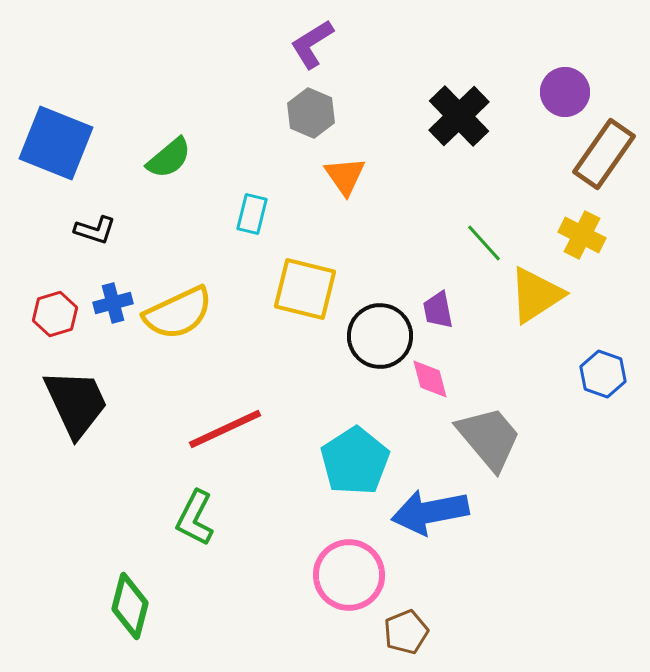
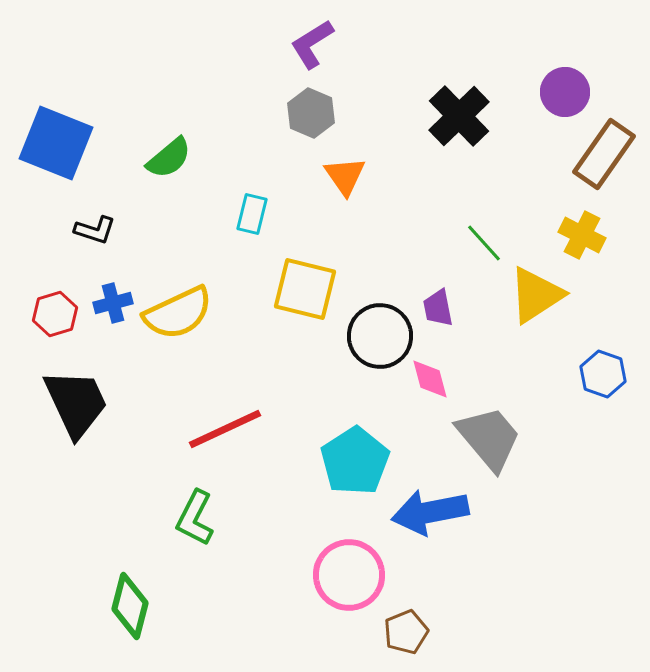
purple trapezoid: moved 2 px up
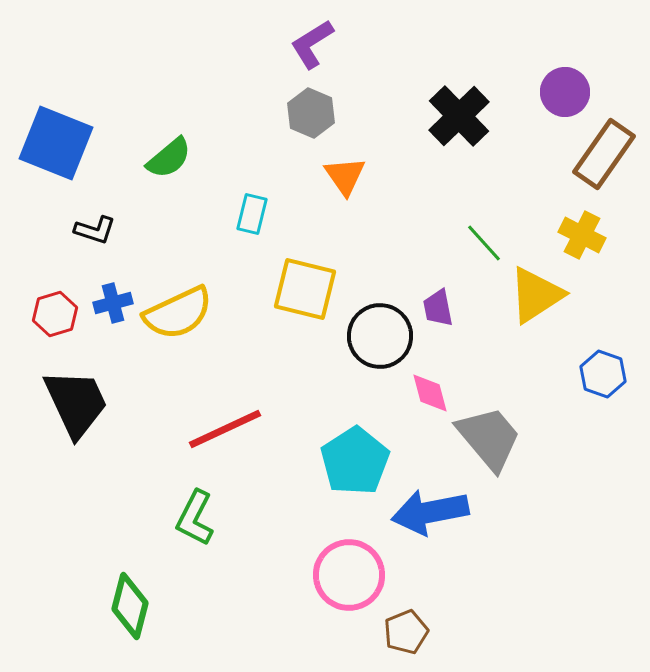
pink diamond: moved 14 px down
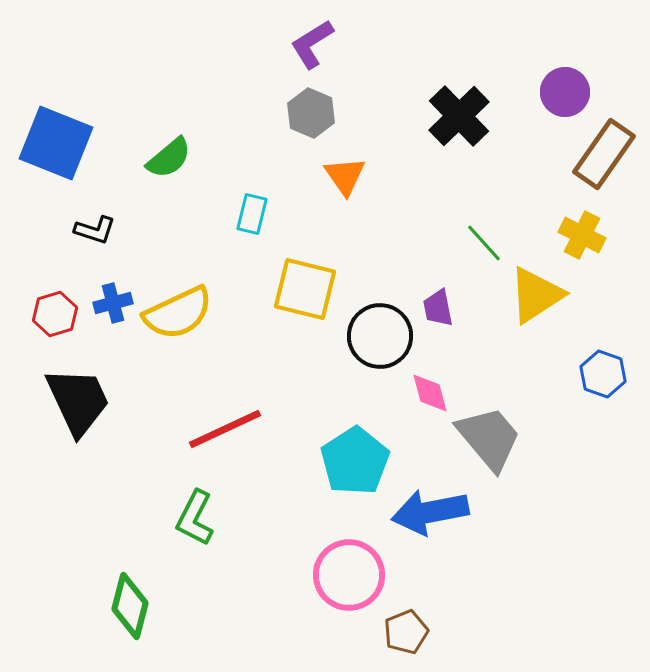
black trapezoid: moved 2 px right, 2 px up
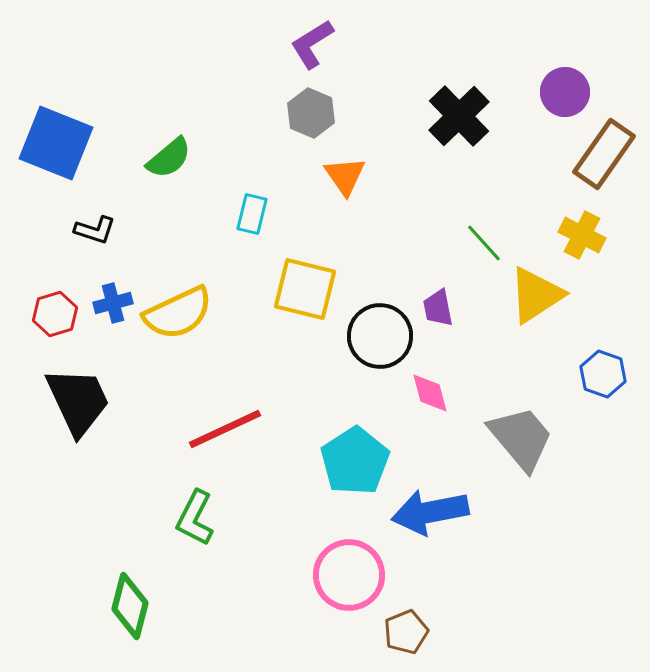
gray trapezoid: moved 32 px right
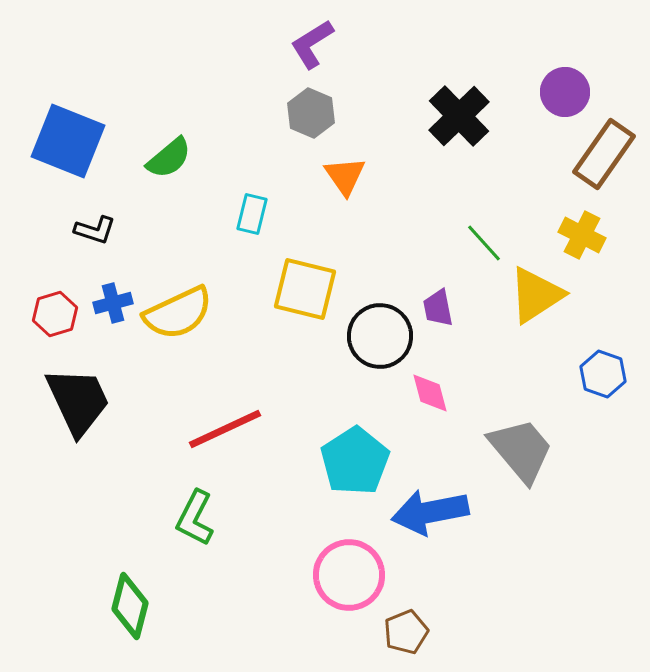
blue square: moved 12 px right, 2 px up
gray trapezoid: moved 12 px down
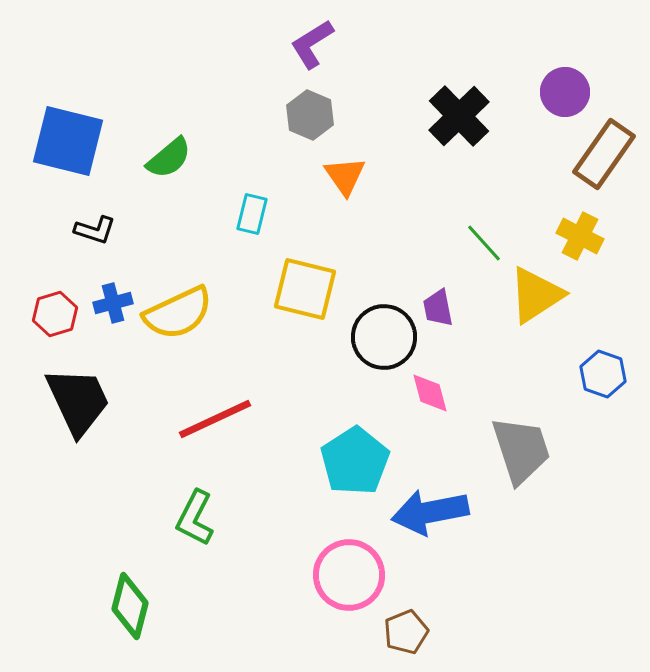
gray hexagon: moved 1 px left, 2 px down
blue square: rotated 8 degrees counterclockwise
yellow cross: moved 2 px left, 1 px down
black circle: moved 4 px right, 1 px down
red line: moved 10 px left, 10 px up
gray trapezoid: rotated 22 degrees clockwise
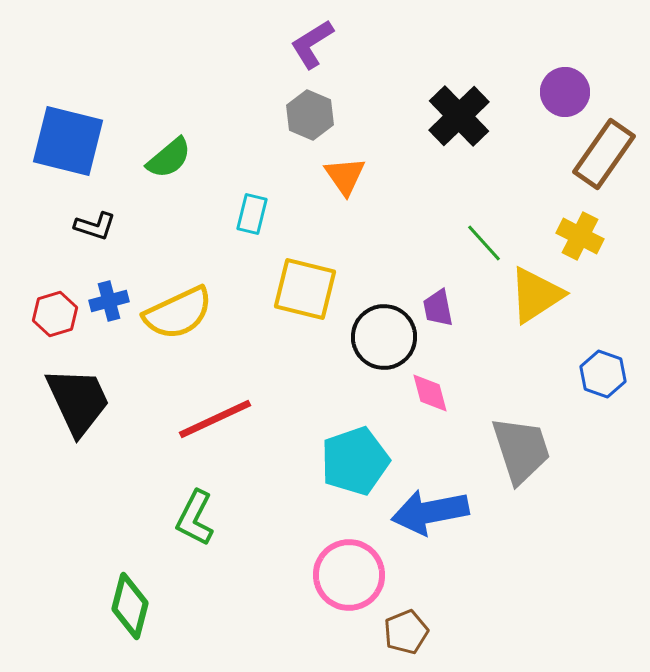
black L-shape: moved 4 px up
blue cross: moved 4 px left, 2 px up
cyan pentagon: rotated 14 degrees clockwise
